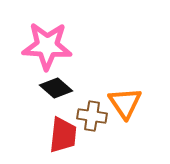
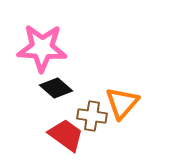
pink star: moved 5 px left, 2 px down
orange triangle: moved 3 px left; rotated 15 degrees clockwise
red trapezoid: moved 3 px right; rotated 60 degrees counterclockwise
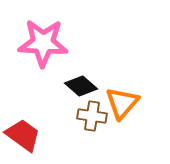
pink star: moved 1 px right, 5 px up
black diamond: moved 25 px right, 2 px up
red trapezoid: moved 43 px left
